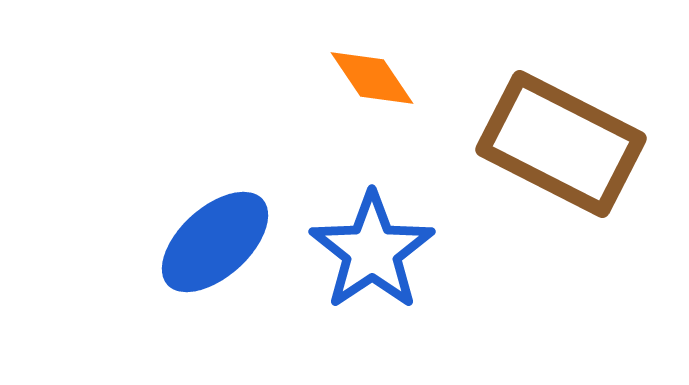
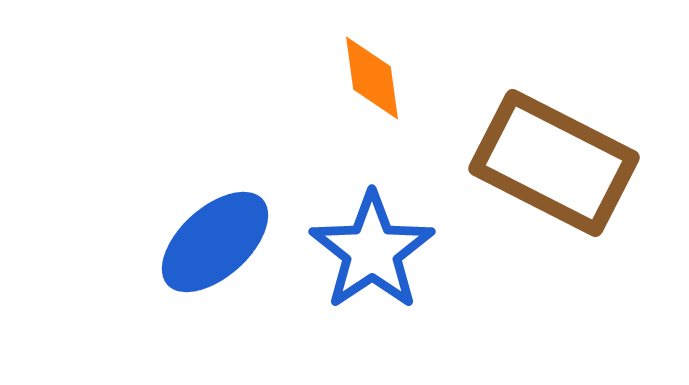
orange diamond: rotated 26 degrees clockwise
brown rectangle: moved 7 px left, 19 px down
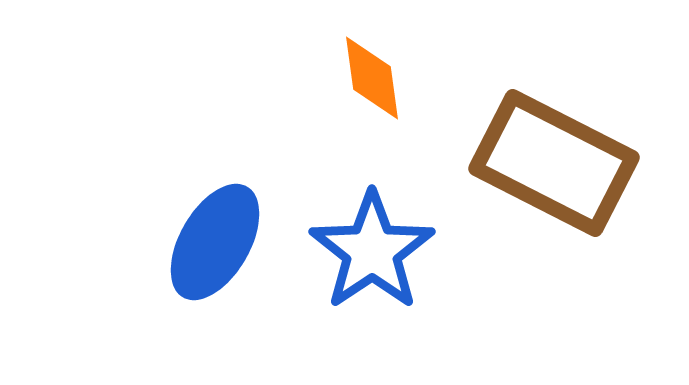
blue ellipse: rotated 18 degrees counterclockwise
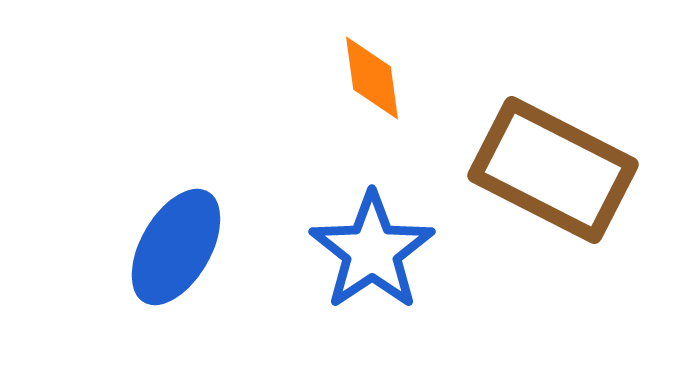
brown rectangle: moved 1 px left, 7 px down
blue ellipse: moved 39 px left, 5 px down
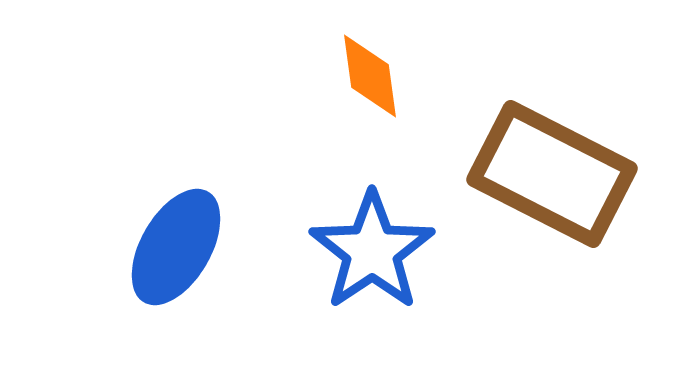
orange diamond: moved 2 px left, 2 px up
brown rectangle: moved 1 px left, 4 px down
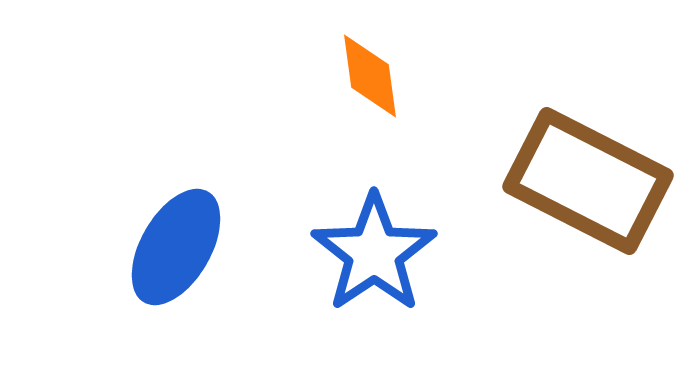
brown rectangle: moved 36 px right, 7 px down
blue star: moved 2 px right, 2 px down
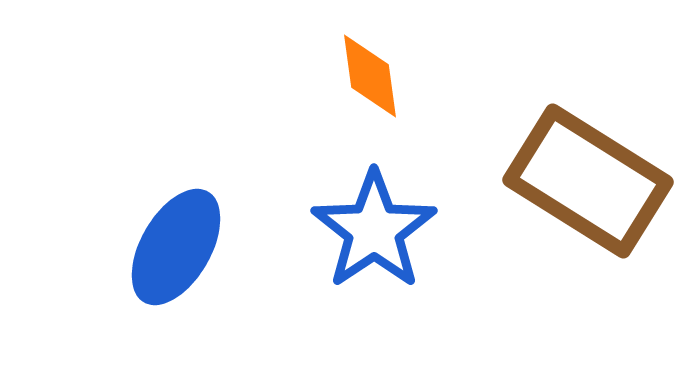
brown rectangle: rotated 5 degrees clockwise
blue star: moved 23 px up
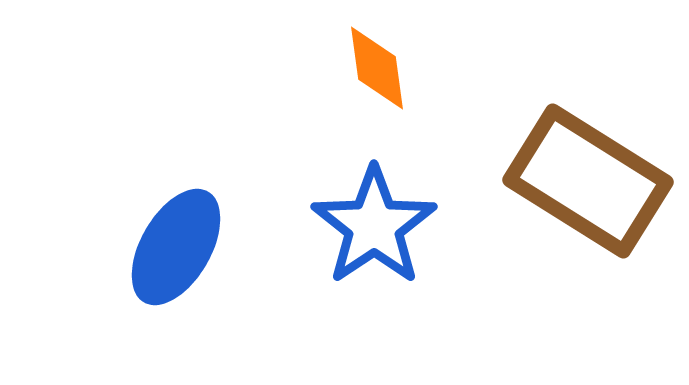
orange diamond: moved 7 px right, 8 px up
blue star: moved 4 px up
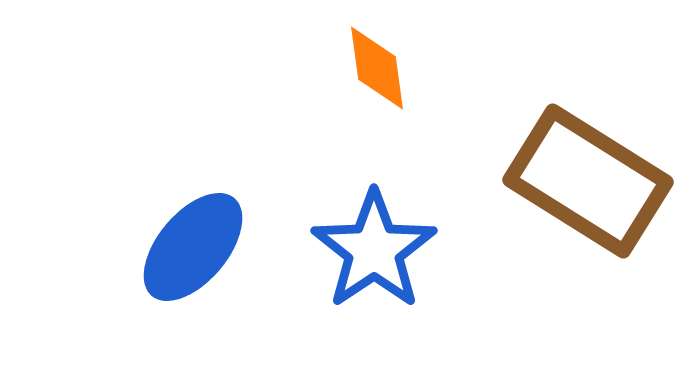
blue star: moved 24 px down
blue ellipse: moved 17 px right; rotated 10 degrees clockwise
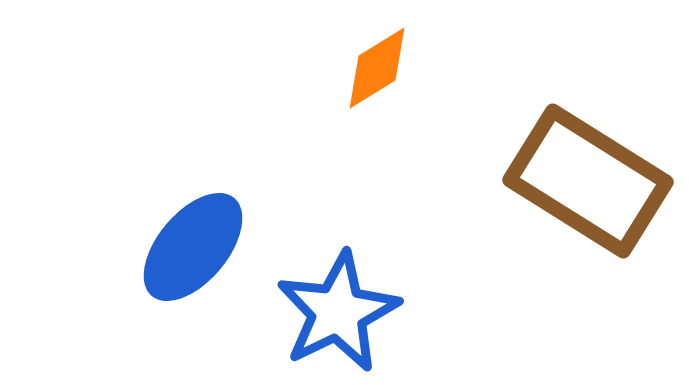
orange diamond: rotated 66 degrees clockwise
blue star: moved 36 px left, 62 px down; rotated 8 degrees clockwise
